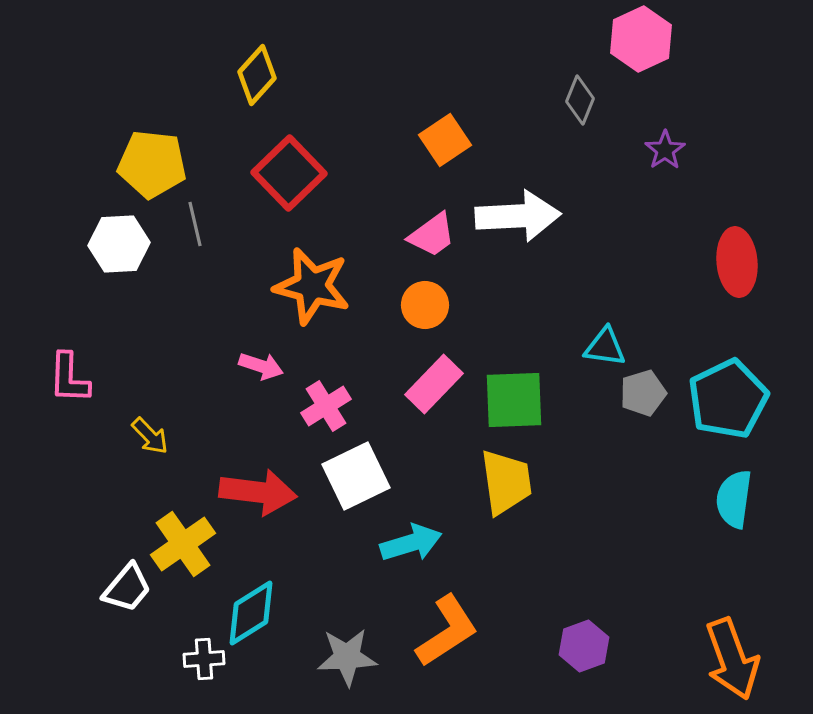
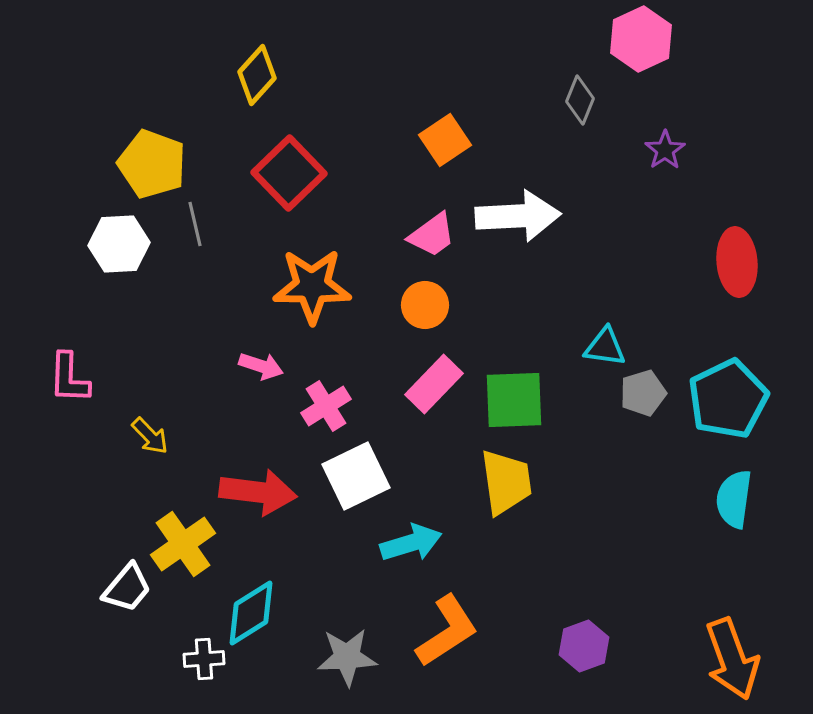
yellow pentagon: rotated 14 degrees clockwise
orange star: rotated 14 degrees counterclockwise
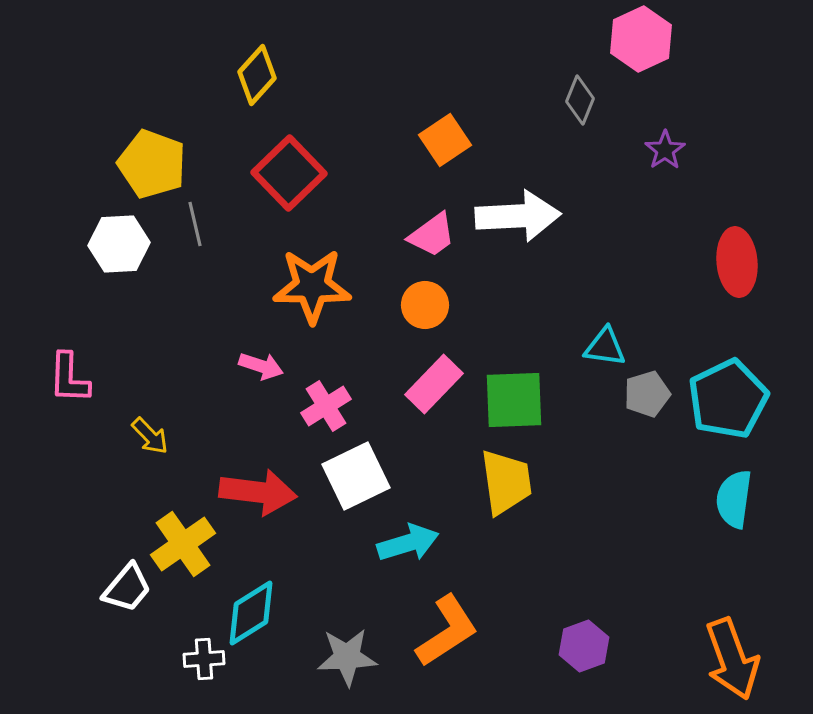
gray pentagon: moved 4 px right, 1 px down
cyan arrow: moved 3 px left
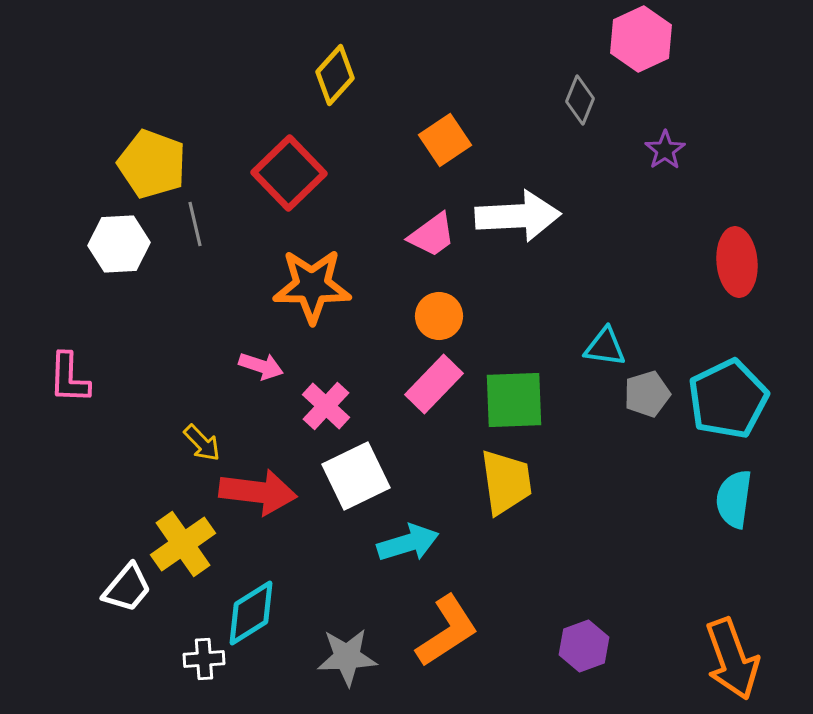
yellow diamond: moved 78 px right
orange circle: moved 14 px right, 11 px down
pink cross: rotated 15 degrees counterclockwise
yellow arrow: moved 52 px right, 7 px down
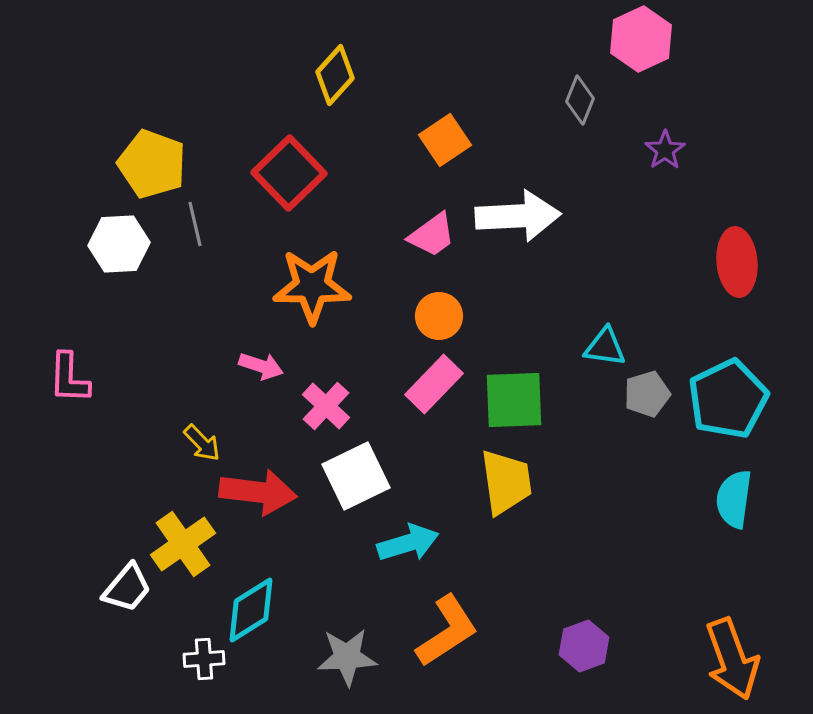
cyan diamond: moved 3 px up
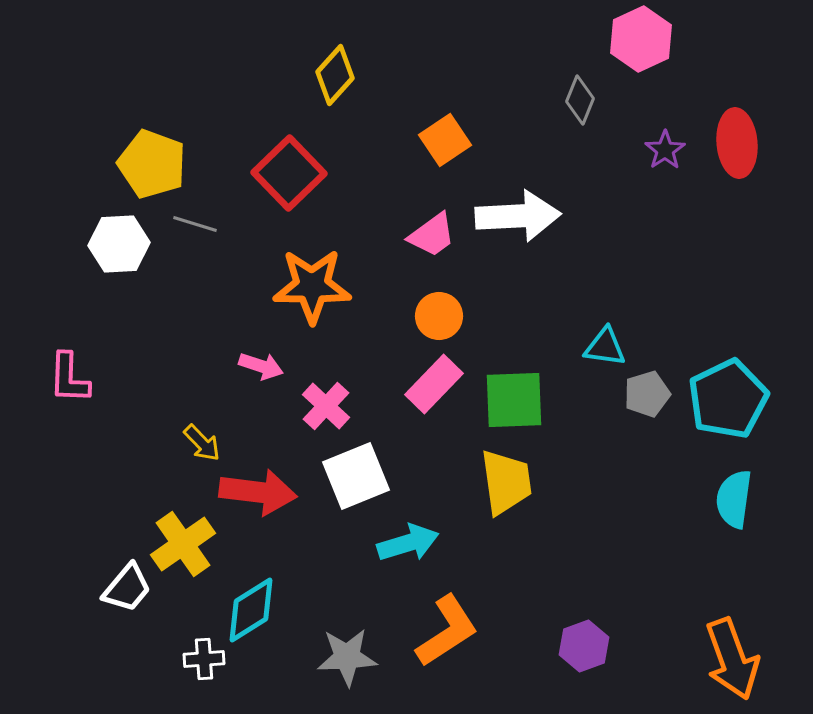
gray line: rotated 60 degrees counterclockwise
red ellipse: moved 119 px up
white square: rotated 4 degrees clockwise
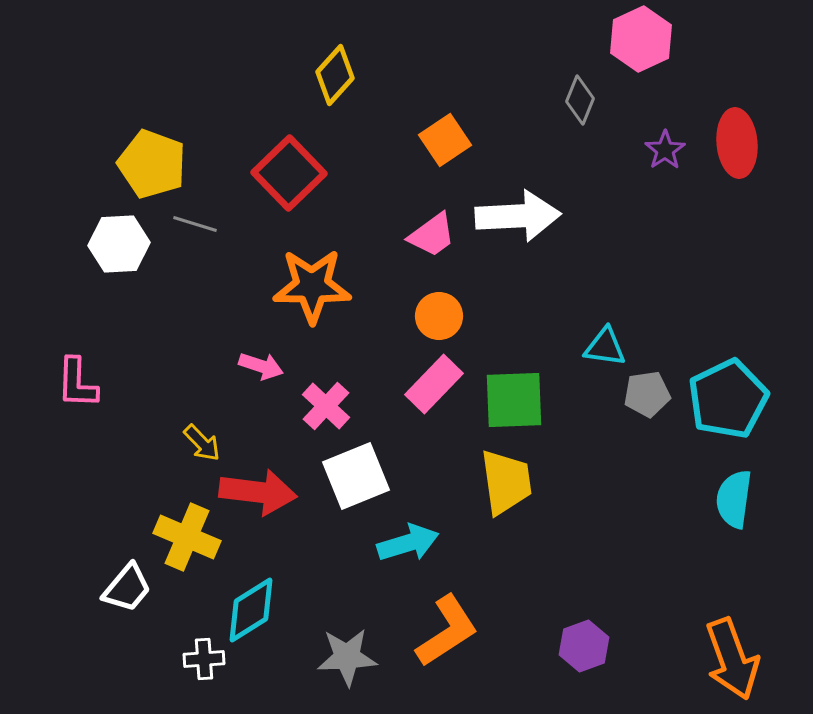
pink L-shape: moved 8 px right, 5 px down
gray pentagon: rotated 9 degrees clockwise
yellow cross: moved 4 px right, 7 px up; rotated 32 degrees counterclockwise
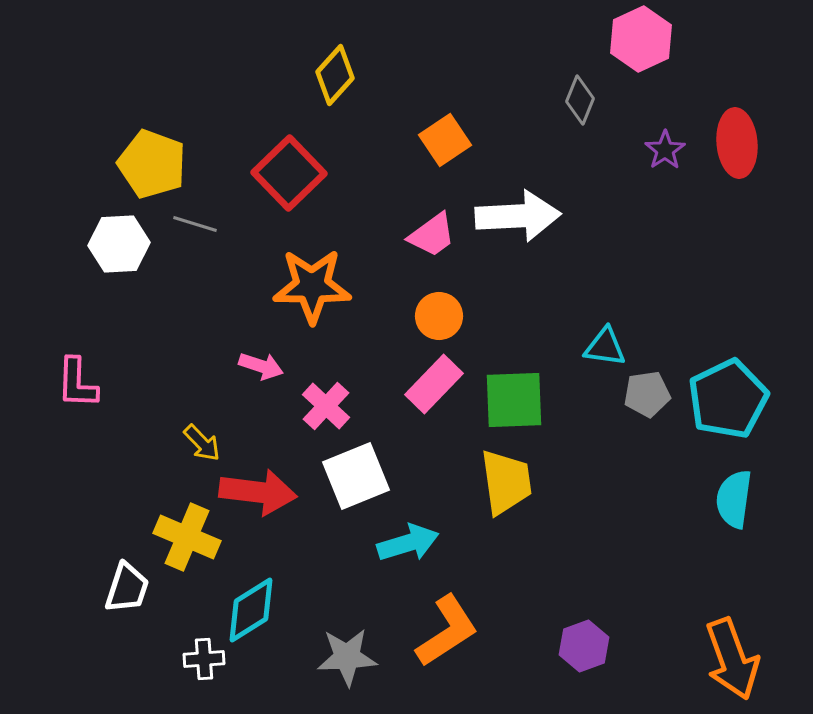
white trapezoid: rotated 22 degrees counterclockwise
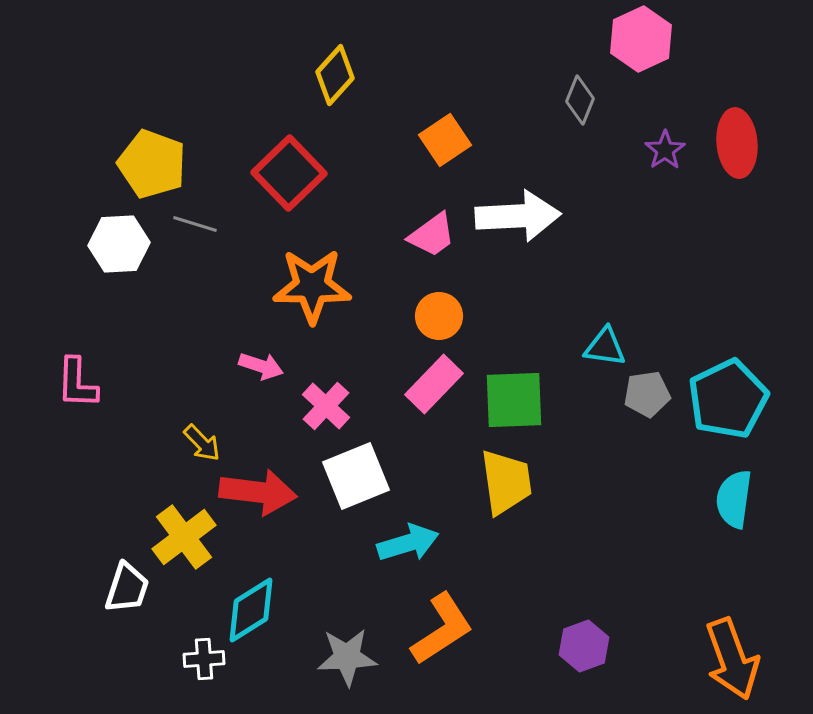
yellow cross: moved 3 px left; rotated 30 degrees clockwise
orange L-shape: moved 5 px left, 2 px up
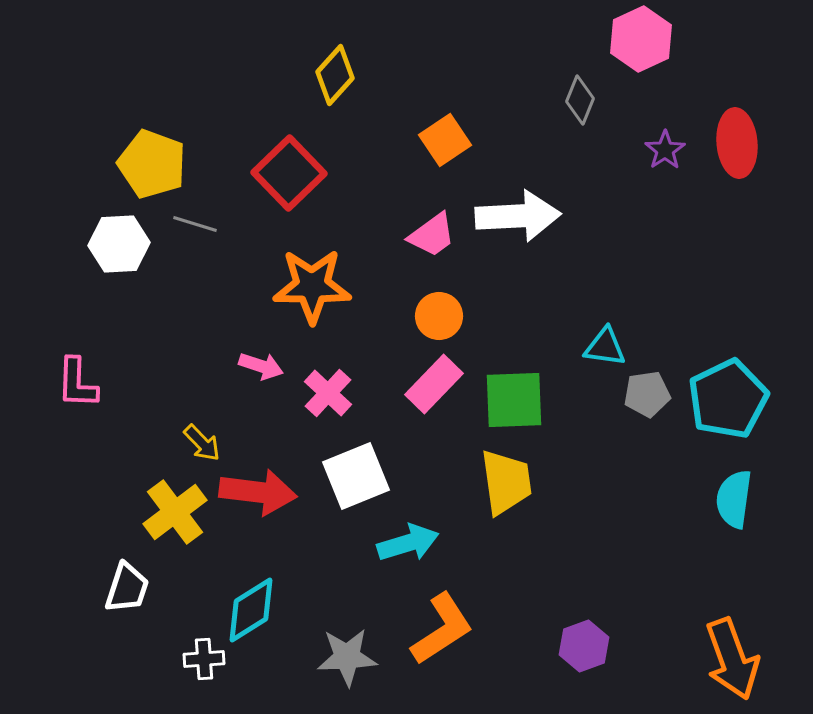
pink cross: moved 2 px right, 13 px up
yellow cross: moved 9 px left, 25 px up
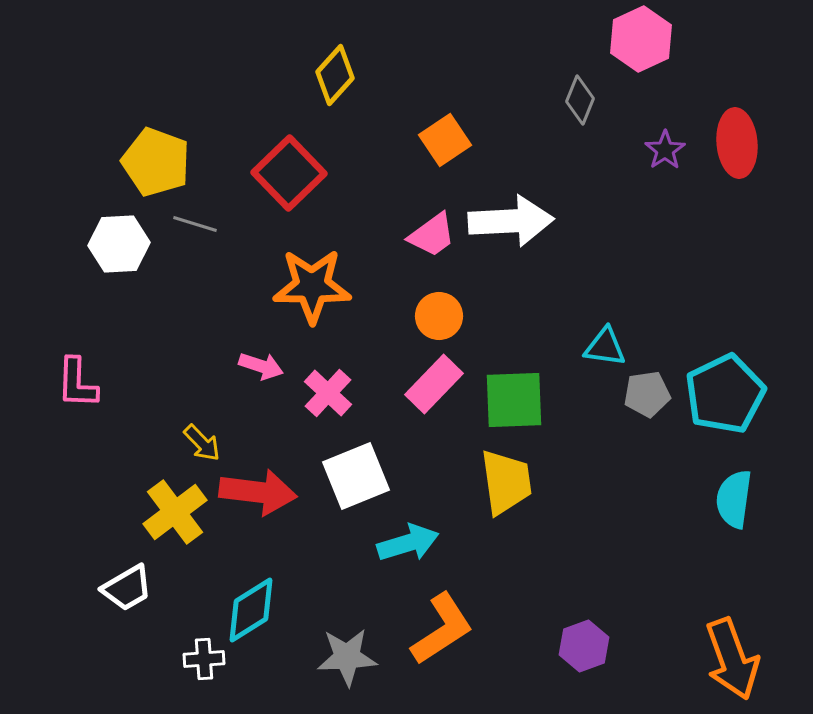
yellow pentagon: moved 4 px right, 2 px up
white arrow: moved 7 px left, 5 px down
cyan pentagon: moved 3 px left, 5 px up
white trapezoid: rotated 42 degrees clockwise
